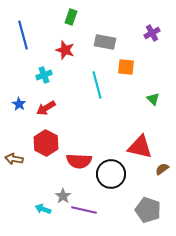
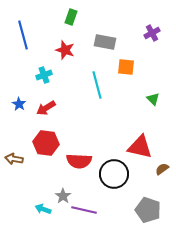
red hexagon: rotated 20 degrees counterclockwise
black circle: moved 3 px right
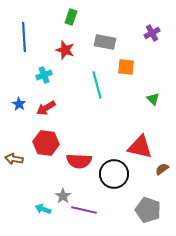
blue line: moved 1 px right, 2 px down; rotated 12 degrees clockwise
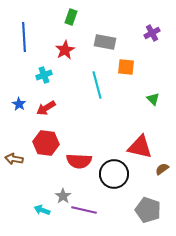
red star: rotated 24 degrees clockwise
cyan arrow: moved 1 px left, 1 px down
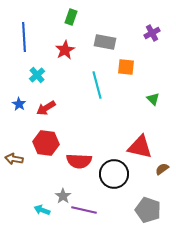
cyan cross: moved 7 px left; rotated 21 degrees counterclockwise
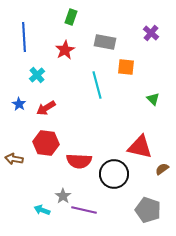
purple cross: moved 1 px left; rotated 21 degrees counterclockwise
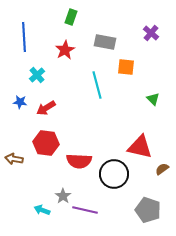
blue star: moved 1 px right, 2 px up; rotated 24 degrees counterclockwise
purple line: moved 1 px right
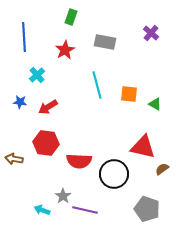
orange square: moved 3 px right, 27 px down
green triangle: moved 2 px right, 5 px down; rotated 16 degrees counterclockwise
red arrow: moved 2 px right, 1 px up
red triangle: moved 3 px right
gray pentagon: moved 1 px left, 1 px up
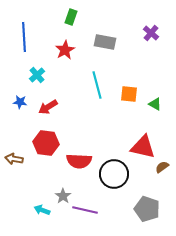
brown semicircle: moved 2 px up
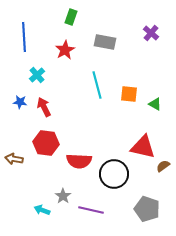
red arrow: moved 4 px left; rotated 96 degrees clockwise
brown semicircle: moved 1 px right, 1 px up
purple line: moved 6 px right
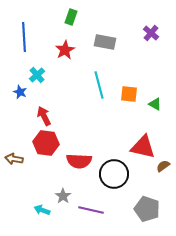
cyan line: moved 2 px right
blue star: moved 10 px up; rotated 16 degrees clockwise
red arrow: moved 9 px down
